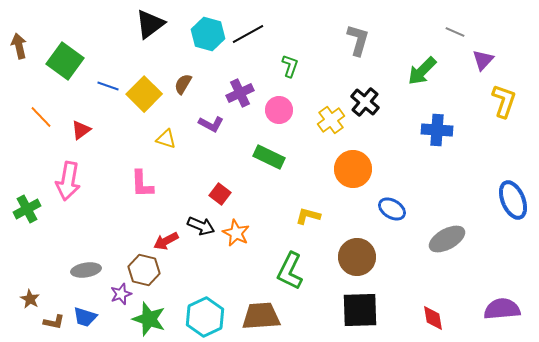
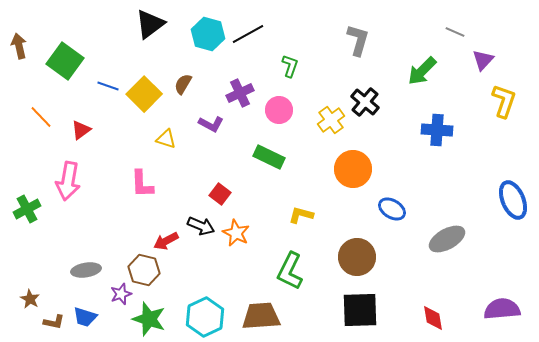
yellow L-shape at (308, 216): moved 7 px left, 1 px up
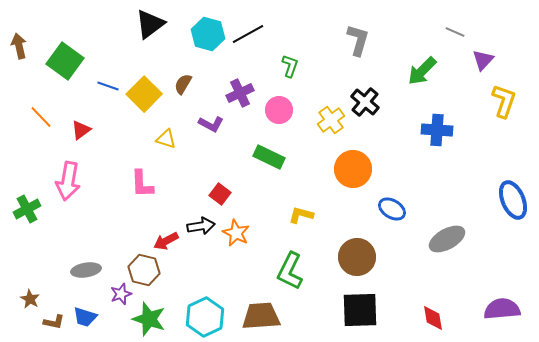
black arrow at (201, 226): rotated 32 degrees counterclockwise
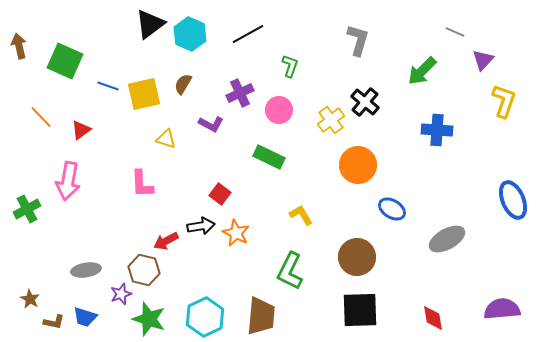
cyan hexagon at (208, 34): moved 18 px left; rotated 8 degrees clockwise
green square at (65, 61): rotated 12 degrees counterclockwise
yellow square at (144, 94): rotated 32 degrees clockwise
orange circle at (353, 169): moved 5 px right, 4 px up
yellow L-shape at (301, 215): rotated 45 degrees clockwise
brown trapezoid at (261, 316): rotated 99 degrees clockwise
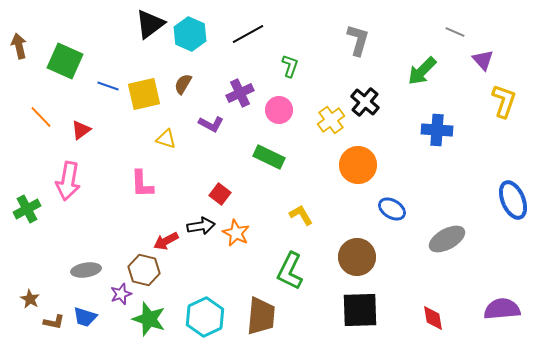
purple triangle at (483, 60): rotated 25 degrees counterclockwise
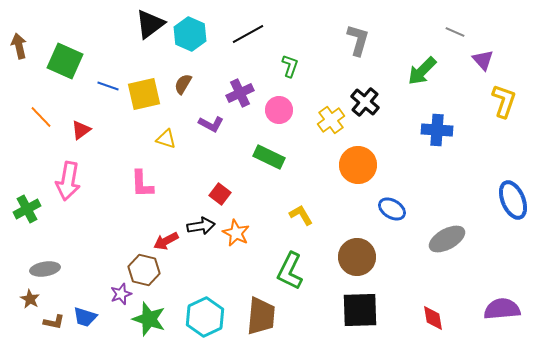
gray ellipse at (86, 270): moved 41 px left, 1 px up
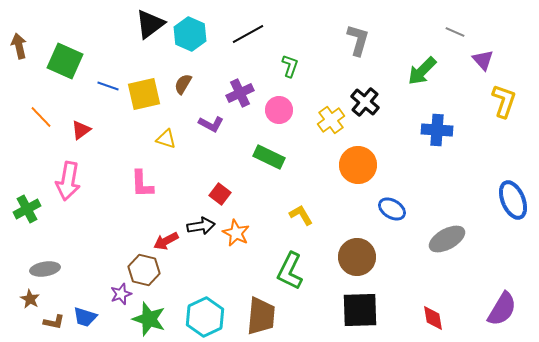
purple semicircle at (502, 309): rotated 126 degrees clockwise
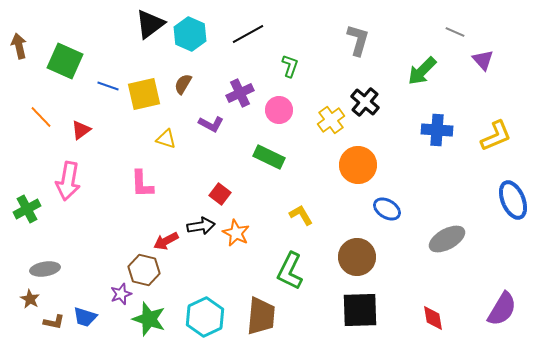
yellow L-shape at (504, 101): moved 8 px left, 35 px down; rotated 48 degrees clockwise
blue ellipse at (392, 209): moved 5 px left
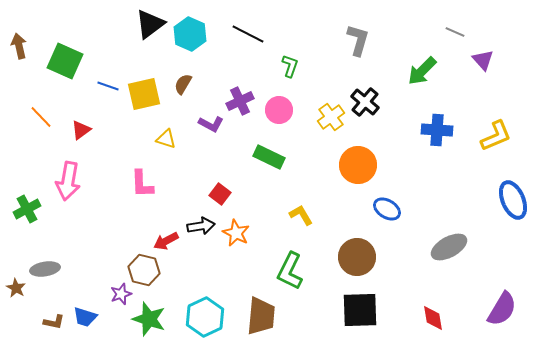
black line at (248, 34): rotated 56 degrees clockwise
purple cross at (240, 93): moved 8 px down
yellow cross at (331, 120): moved 3 px up
gray ellipse at (447, 239): moved 2 px right, 8 px down
brown star at (30, 299): moved 14 px left, 11 px up
